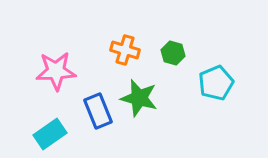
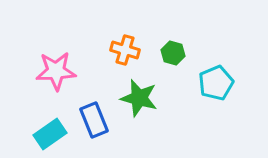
blue rectangle: moved 4 px left, 9 px down
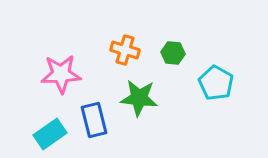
green hexagon: rotated 10 degrees counterclockwise
pink star: moved 5 px right, 3 px down
cyan pentagon: rotated 20 degrees counterclockwise
green star: rotated 9 degrees counterclockwise
blue rectangle: rotated 8 degrees clockwise
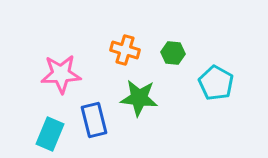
cyan rectangle: rotated 32 degrees counterclockwise
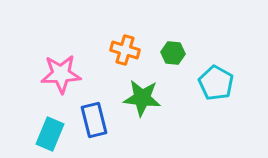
green star: moved 3 px right
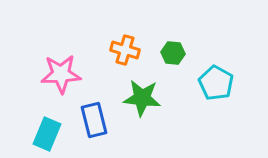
cyan rectangle: moved 3 px left
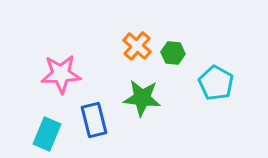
orange cross: moved 12 px right, 4 px up; rotated 24 degrees clockwise
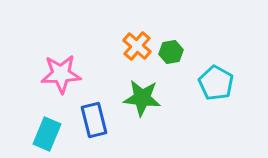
green hexagon: moved 2 px left, 1 px up; rotated 15 degrees counterclockwise
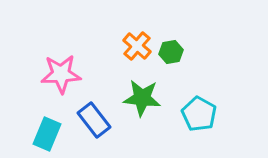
cyan pentagon: moved 17 px left, 31 px down
blue rectangle: rotated 24 degrees counterclockwise
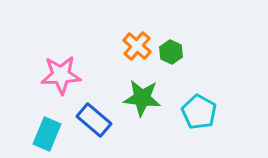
green hexagon: rotated 25 degrees counterclockwise
pink star: moved 1 px down
cyan pentagon: moved 2 px up
blue rectangle: rotated 12 degrees counterclockwise
